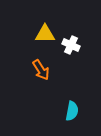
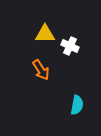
white cross: moved 1 px left, 1 px down
cyan semicircle: moved 5 px right, 6 px up
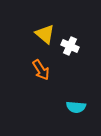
yellow triangle: rotated 40 degrees clockwise
cyan semicircle: moved 1 px left, 2 px down; rotated 84 degrees clockwise
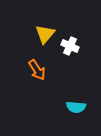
yellow triangle: rotated 30 degrees clockwise
orange arrow: moved 4 px left
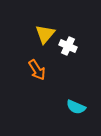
white cross: moved 2 px left
cyan semicircle: rotated 18 degrees clockwise
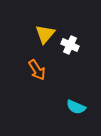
white cross: moved 2 px right, 1 px up
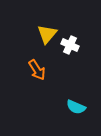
yellow triangle: moved 2 px right
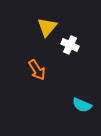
yellow triangle: moved 7 px up
cyan semicircle: moved 6 px right, 2 px up
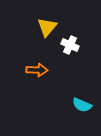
orange arrow: rotated 55 degrees counterclockwise
